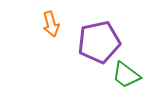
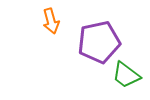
orange arrow: moved 3 px up
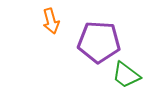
purple pentagon: rotated 15 degrees clockwise
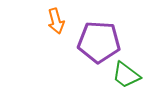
orange arrow: moved 5 px right
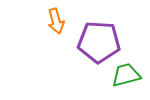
green trapezoid: rotated 128 degrees clockwise
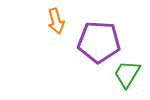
green trapezoid: moved 1 px right, 1 px up; rotated 44 degrees counterclockwise
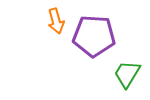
purple pentagon: moved 5 px left, 6 px up
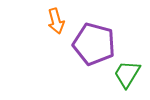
purple pentagon: moved 8 px down; rotated 12 degrees clockwise
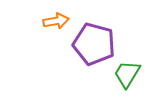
orange arrow: rotated 85 degrees counterclockwise
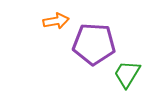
purple pentagon: rotated 12 degrees counterclockwise
